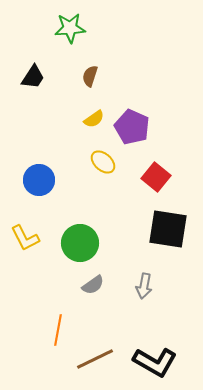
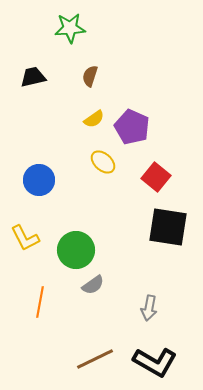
black trapezoid: rotated 136 degrees counterclockwise
black square: moved 2 px up
green circle: moved 4 px left, 7 px down
gray arrow: moved 5 px right, 22 px down
orange line: moved 18 px left, 28 px up
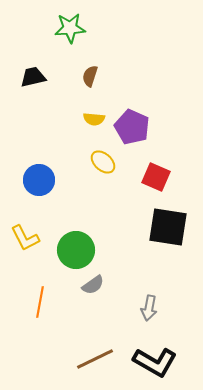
yellow semicircle: rotated 40 degrees clockwise
red square: rotated 16 degrees counterclockwise
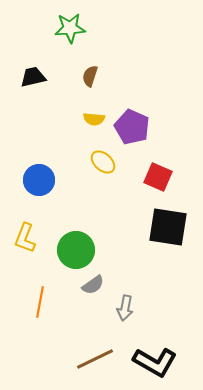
red square: moved 2 px right
yellow L-shape: rotated 48 degrees clockwise
gray arrow: moved 24 px left
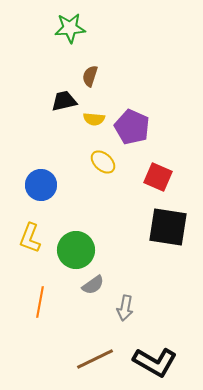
black trapezoid: moved 31 px right, 24 px down
blue circle: moved 2 px right, 5 px down
yellow L-shape: moved 5 px right
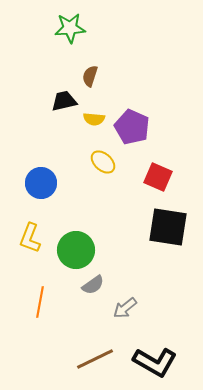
blue circle: moved 2 px up
gray arrow: rotated 40 degrees clockwise
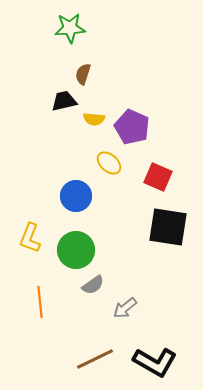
brown semicircle: moved 7 px left, 2 px up
yellow ellipse: moved 6 px right, 1 px down
blue circle: moved 35 px right, 13 px down
orange line: rotated 16 degrees counterclockwise
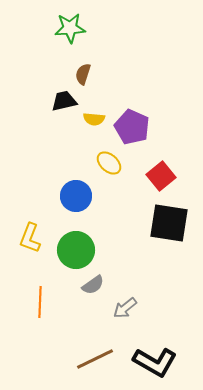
red square: moved 3 px right, 1 px up; rotated 28 degrees clockwise
black square: moved 1 px right, 4 px up
orange line: rotated 8 degrees clockwise
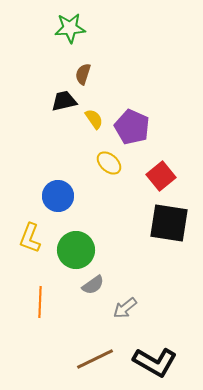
yellow semicircle: rotated 130 degrees counterclockwise
blue circle: moved 18 px left
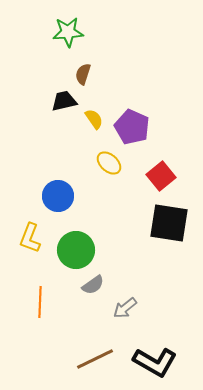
green star: moved 2 px left, 4 px down
